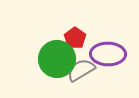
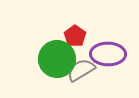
red pentagon: moved 2 px up
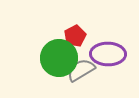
red pentagon: rotated 10 degrees clockwise
green circle: moved 2 px right, 1 px up
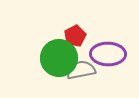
gray semicircle: rotated 20 degrees clockwise
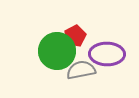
purple ellipse: moved 1 px left
green circle: moved 2 px left, 7 px up
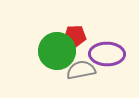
red pentagon: rotated 25 degrees clockwise
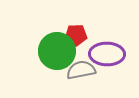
red pentagon: moved 1 px right, 1 px up
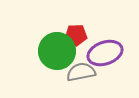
purple ellipse: moved 2 px left, 1 px up; rotated 20 degrees counterclockwise
gray semicircle: moved 2 px down
